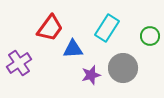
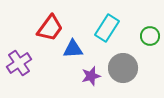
purple star: moved 1 px down
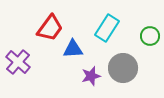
purple cross: moved 1 px left, 1 px up; rotated 15 degrees counterclockwise
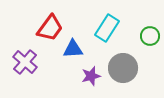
purple cross: moved 7 px right
